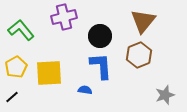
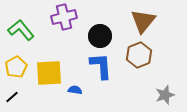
blue semicircle: moved 10 px left
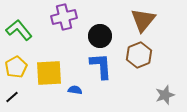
brown triangle: moved 1 px up
green L-shape: moved 2 px left
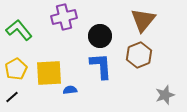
yellow pentagon: moved 2 px down
blue semicircle: moved 5 px left; rotated 16 degrees counterclockwise
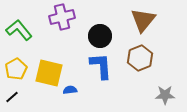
purple cross: moved 2 px left
brown hexagon: moved 1 px right, 3 px down
yellow square: rotated 16 degrees clockwise
gray star: rotated 18 degrees clockwise
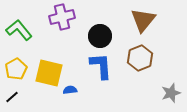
gray star: moved 6 px right, 2 px up; rotated 18 degrees counterclockwise
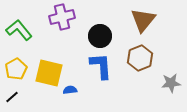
gray star: moved 10 px up; rotated 12 degrees clockwise
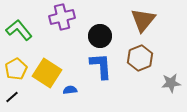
yellow square: moved 2 px left; rotated 20 degrees clockwise
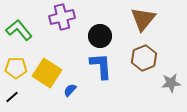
brown triangle: moved 1 px up
brown hexagon: moved 4 px right
yellow pentagon: moved 1 px up; rotated 30 degrees clockwise
blue semicircle: rotated 40 degrees counterclockwise
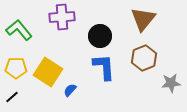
purple cross: rotated 10 degrees clockwise
blue L-shape: moved 3 px right, 1 px down
yellow square: moved 1 px right, 1 px up
